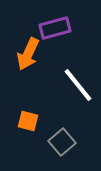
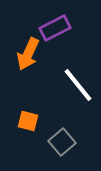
purple rectangle: rotated 12 degrees counterclockwise
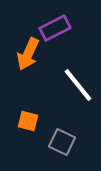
gray square: rotated 24 degrees counterclockwise
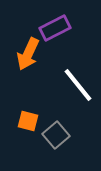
gray square: moved 6 px left, 7 px up; rotated 24 degrees clockwise
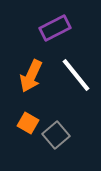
orange arrow: moved 3 px right, 22 px down
white line: moved 2 px left, 10 px up
orange square: moved 2 px down; rotated 15 degrees clockwise
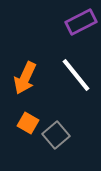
purple rectangle: moved 26 px right, 6 px up
orange arrow: moved 6 px left, 2 px down
